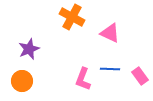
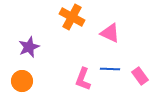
purple star: moved 2 px up
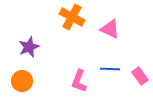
pink triangle: moved 4 px up
pink L-shape: moved 4 px left, 2 px down
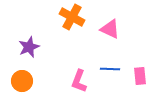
pink rectangle: rotated 30 degrees clockwise
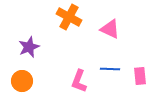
orange cross: moved 3 px left
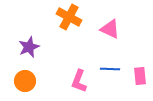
orange circle: moved 3 px right
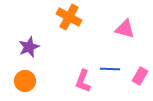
pink triangle: moved 15 px right; rotated 10 degrees counterclockwise
pink rectangle: rotated 36 degrees clockwise
pink L-shape: moved 4 px right
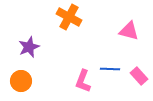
pink triangle: moved 4 px right, 2 px down
pink rectangle: moved 1 px left; rotated 72 degrees counterclockwise
orange circle: moved 4 px left
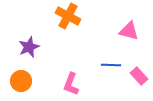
orange cross: moved 1 px left, 1 px up
blue line: moved 1 px right, 4 px up
pink L-shape: moved 12 px left, 3 px down
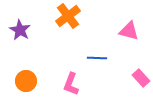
orange cross: rotated 25 degrees clockwise
purple star: moved 9 px left, 17 px up; rotated 20 degrees counterclockwise
blue line: moved 14 px left, 7 px up
pink rectangle: moved 2 px right, 2 px down
orange circle: moved 5 px right
